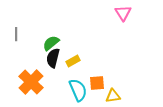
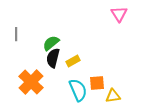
pink triangle: moved 4 px left, 1 px down
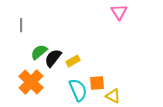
pink triangle: moved 2 px up
gray line: moved 5 px right, 9 px up
green semicircle: moved 12 px left, 9 px down
black semicircle: rotated 24 degrees clockwise
yellow triangle: rotated 35 degrees clockwise
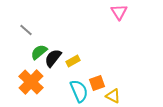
gray line: moved 5 px right, 5 px down; rotated 48 degrees counterclockwise
orange square: rotated 14 degrees counterclockwise
cyan semicircle: moved 1 px right, 1 px down
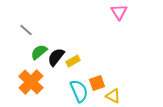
black semicircle: moved 3 px right, 1 px up
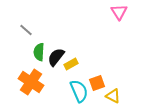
green semicircle: rotated 48 degrees counterclockwise
yellow rectangle: moved 2 px left, 3 px down
orange cross: rotated 10 degrees counterclockwise
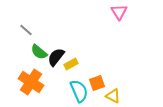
green semicircle: rotated 54 degrees counterclockwise
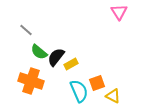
orange cross: moved 1 px up; rotated 15 degrees counterclockwise
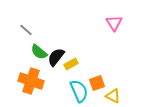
pink triangle: moved 5 px left, 11 px down
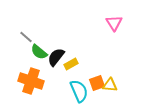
gray line: moved 7 px down
yellow triangle: moved 3 px left, 11 px up; rotated 21 degrees counterclockwise
